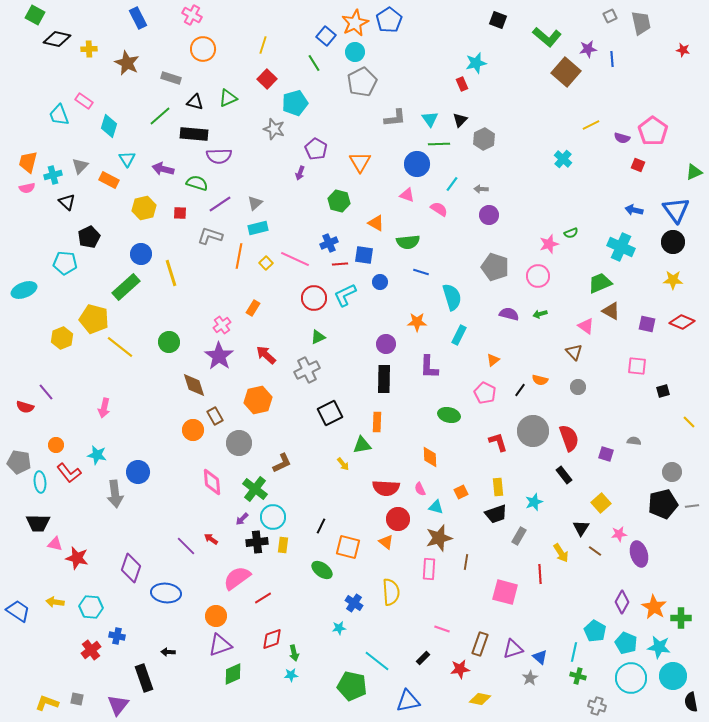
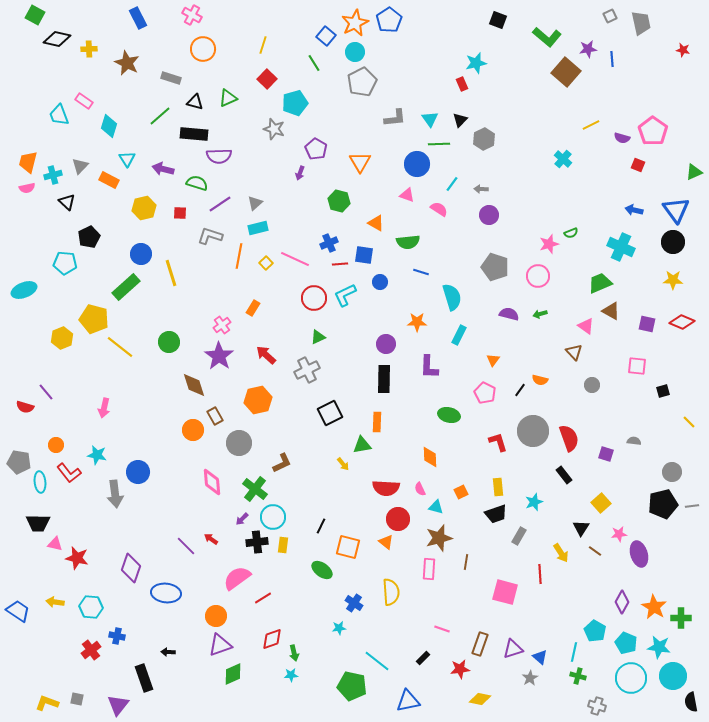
orange triangle at (493, 360): rotated 16 degrees counterclockwise
gray circle at (578, 387): moved 14 px right, 2 px up
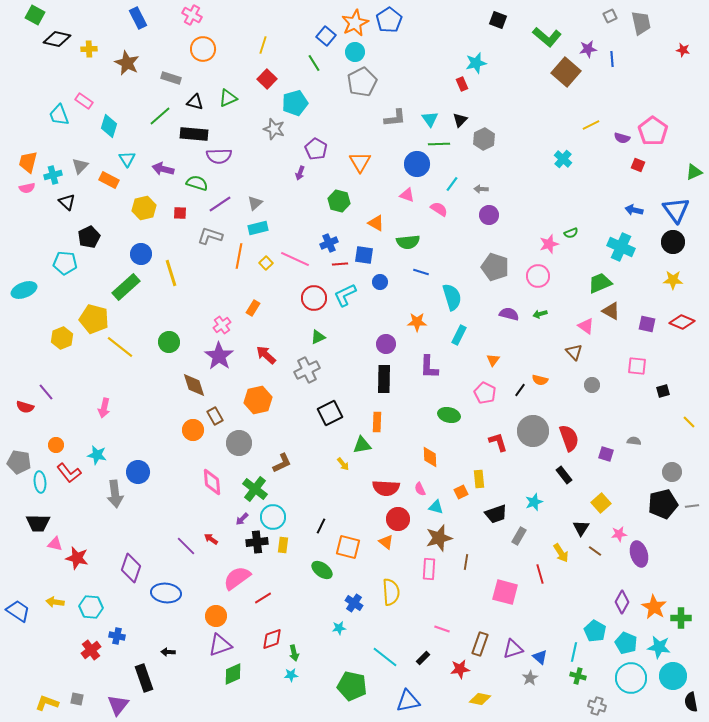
yellow rectangle at (498, 487): moved 19 px left, 8 px up
red line at (540, 574): rotated 12 degrees counterclockwise
cyan line at (377, 661): moved 8 px right, 4 px up
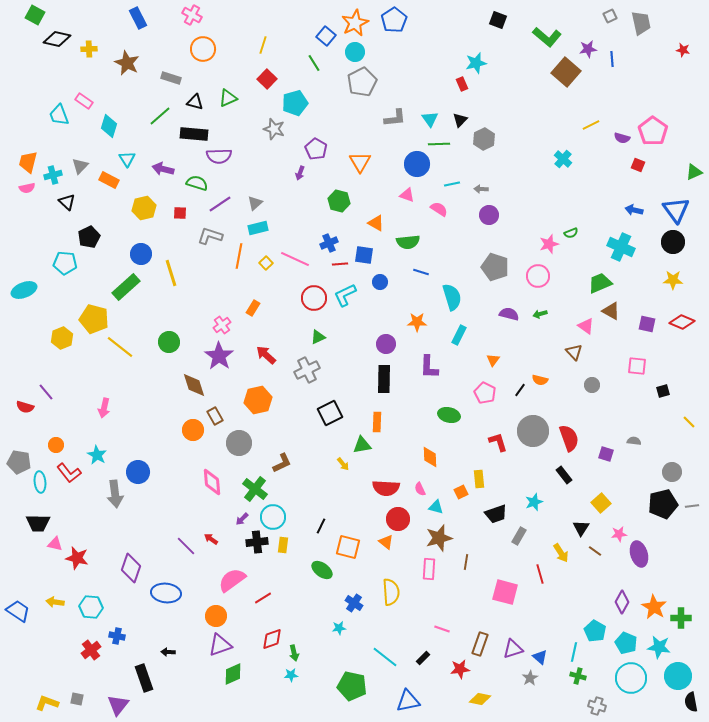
blue pentagon at (389, 20): moved 5 px right
cyan line at (452, 184): rotated 42 degrees clockwise
cyan star at (97, 455): rotated 18 degrees clockwise
pink semicircle at (237, 578): moved 5 px left, 2 px down
cyan circle at (673, 676): moved 5 px right
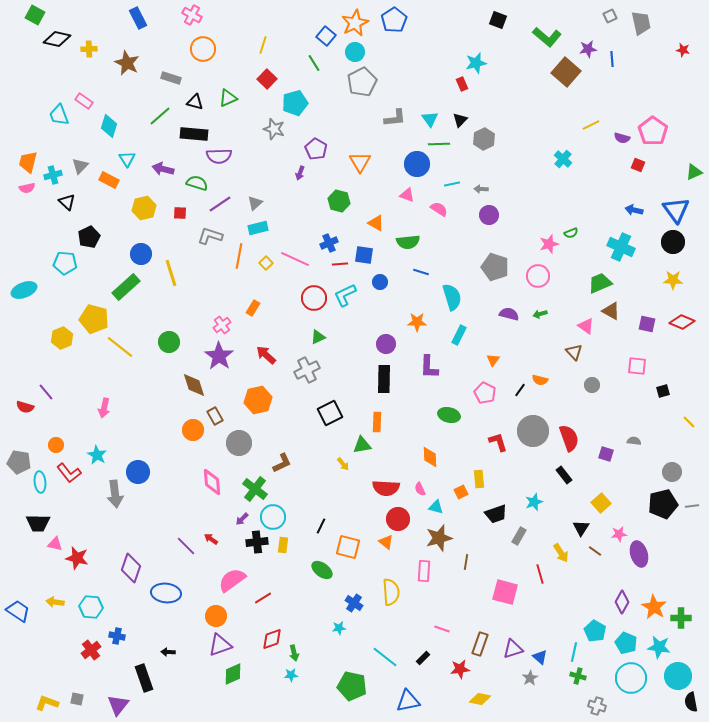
pink rectangle at (429, 569): moved 5 px left, 2 px down
